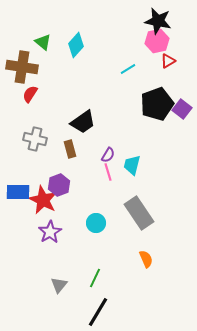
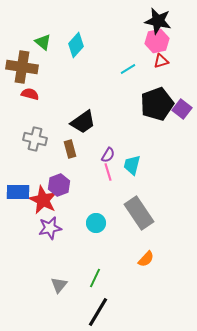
red triangle: moved 7 px left; rotated 14 degrees clockwise
red semicircle: rotated 72 degrees clockwise
purple star: moved 4 px up; rotated 20 degrees clockwise
orange semicircle: rotated 66 degrees clockwise
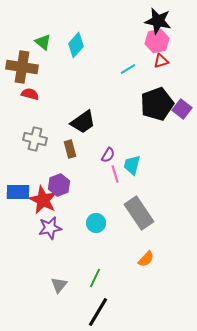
pink line: moved 7 px right, 2 px down
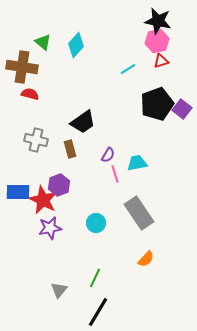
gray cross: moved 1 px right, 1 px down
cyan trapezoid: moved 5 px right, 2 px up; rotated 65 degrees clockwise
gray triangle: moved 5 px down
